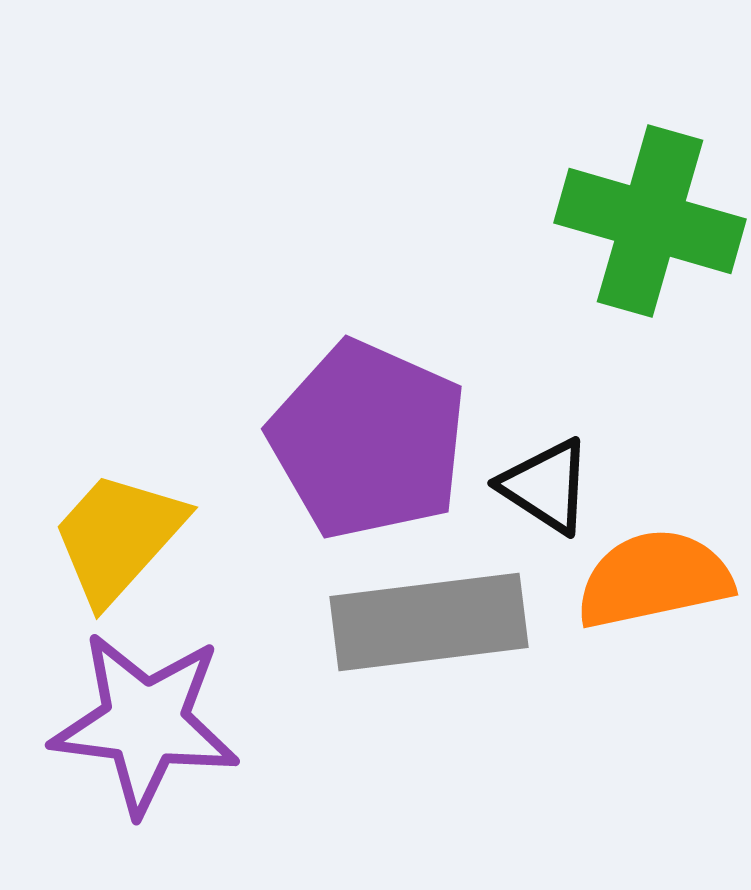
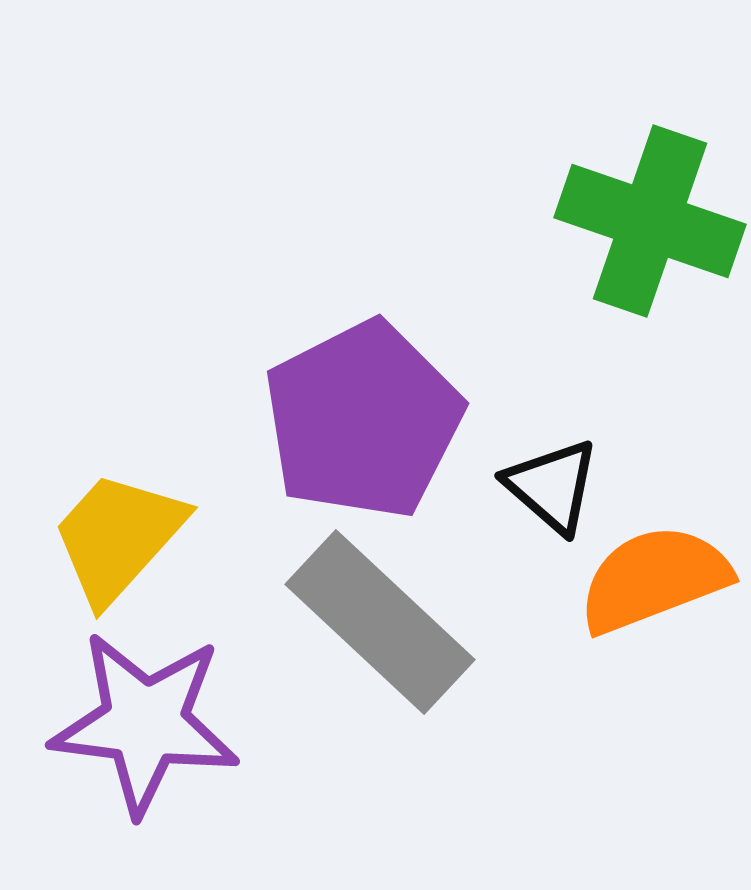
green cross: rotated 3 degrees clockwise
purple pentagon: moved 5 px left, 20 px up; rotated 21 degrees clockwise
black triangle: moved 6 px right; rotated 8 degrees clockwise
orange semicircle: rotated 9 degrees counterclockwise
gray rectangle: moved 49 px left; rotated 50 degrees clockwise
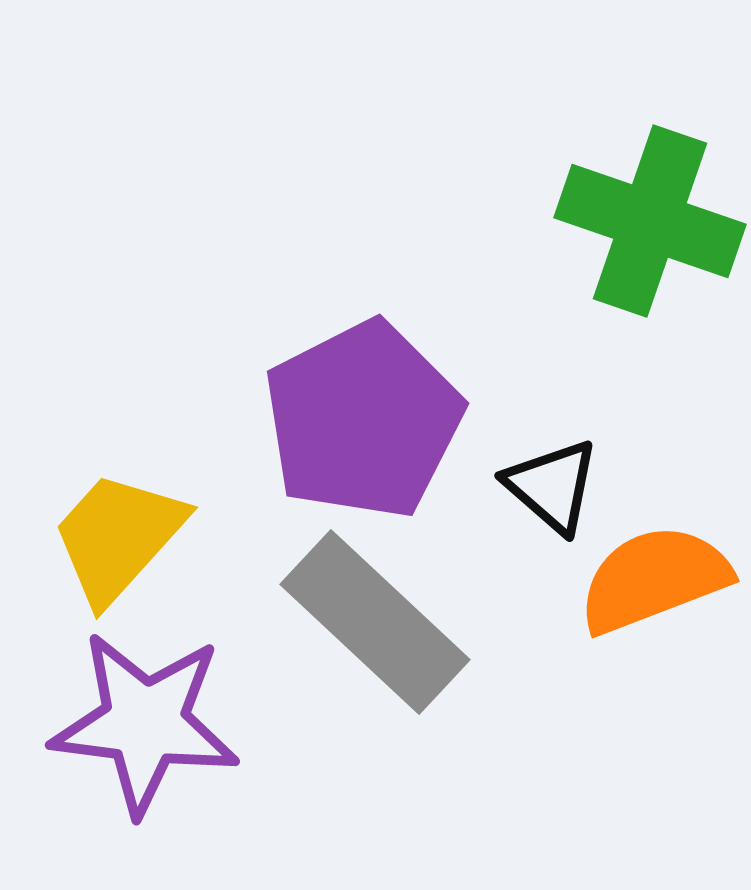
gray rectangle: moved 5 px left
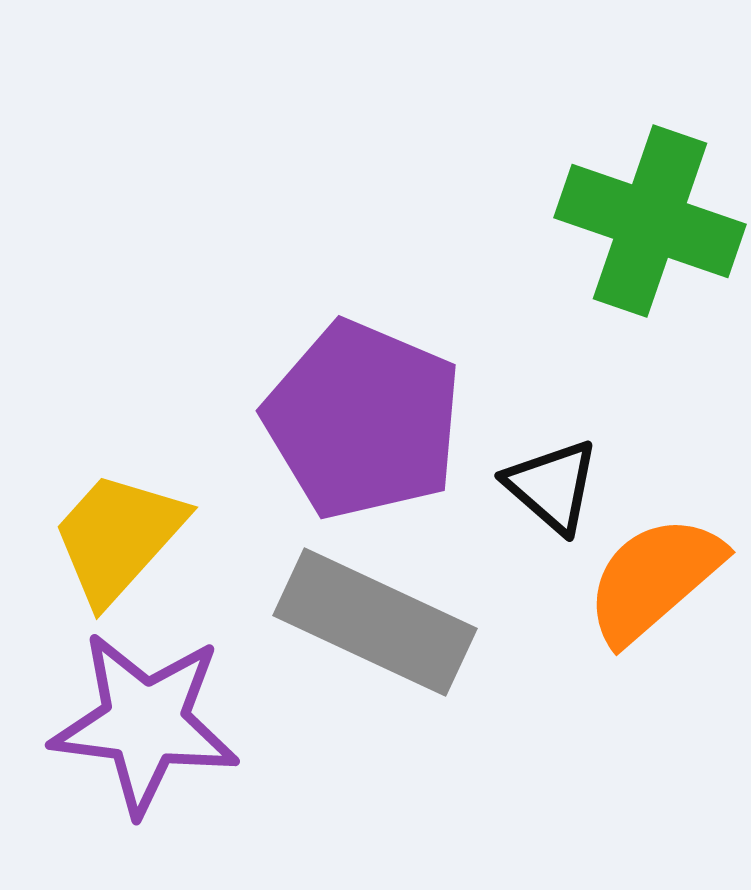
purple pentagon: rotated 22 degrees counterclockwise
orange semicircle: rotated 20 degrees counterclockwise
gray rectangle: rotated 18 degrees counterclockwise
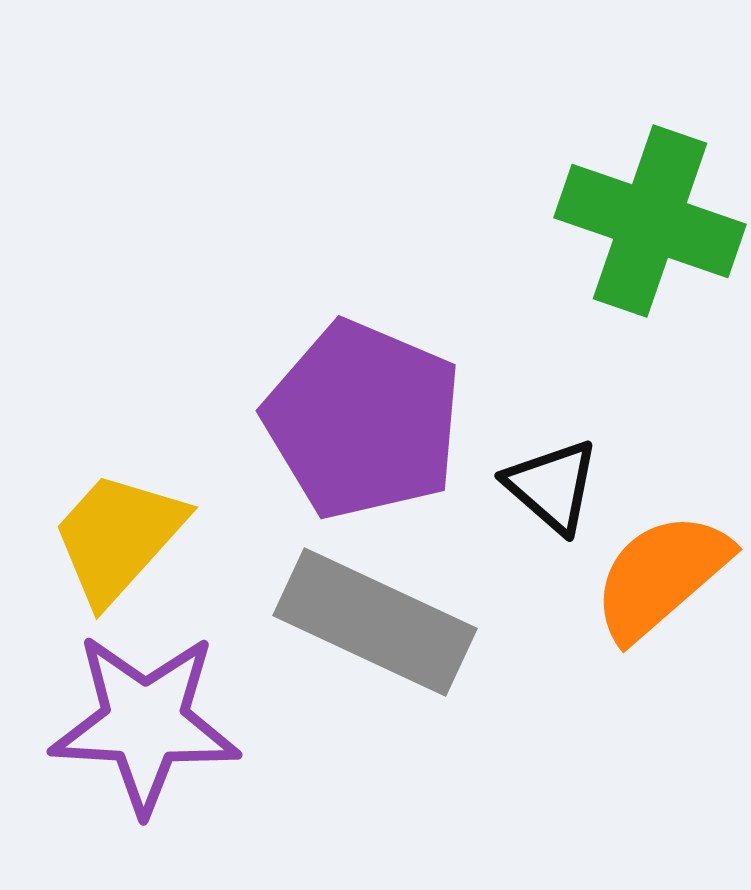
orange semicircle: moved 7 px right, 3 px up
purple star: rotated 4 degrees counterclockwise
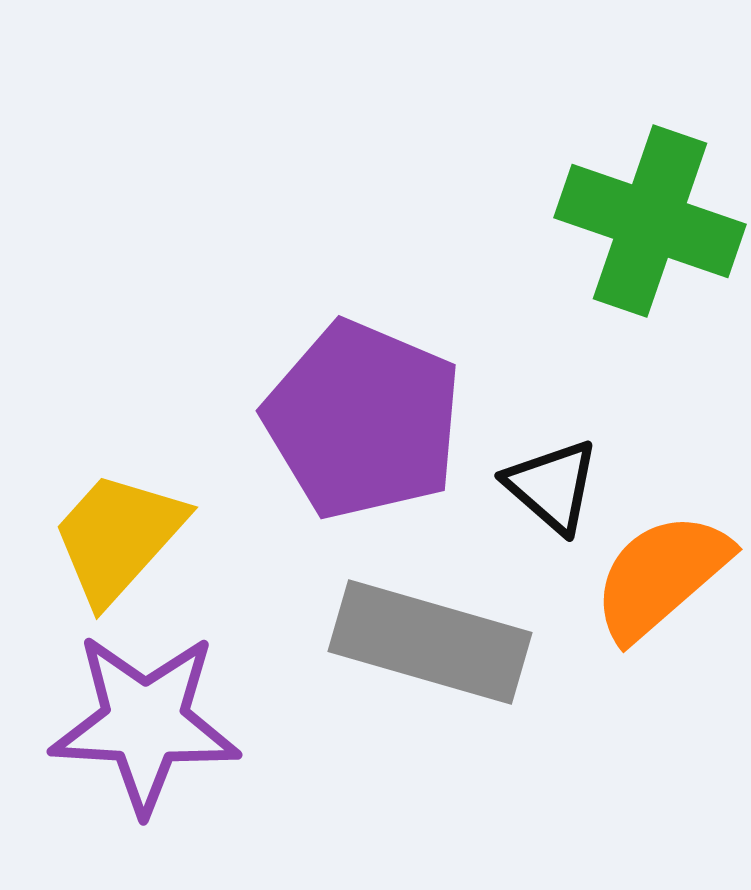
gray rectangle: moved 55 px right, 20 px down; rotated 9 degrees counterclockwise
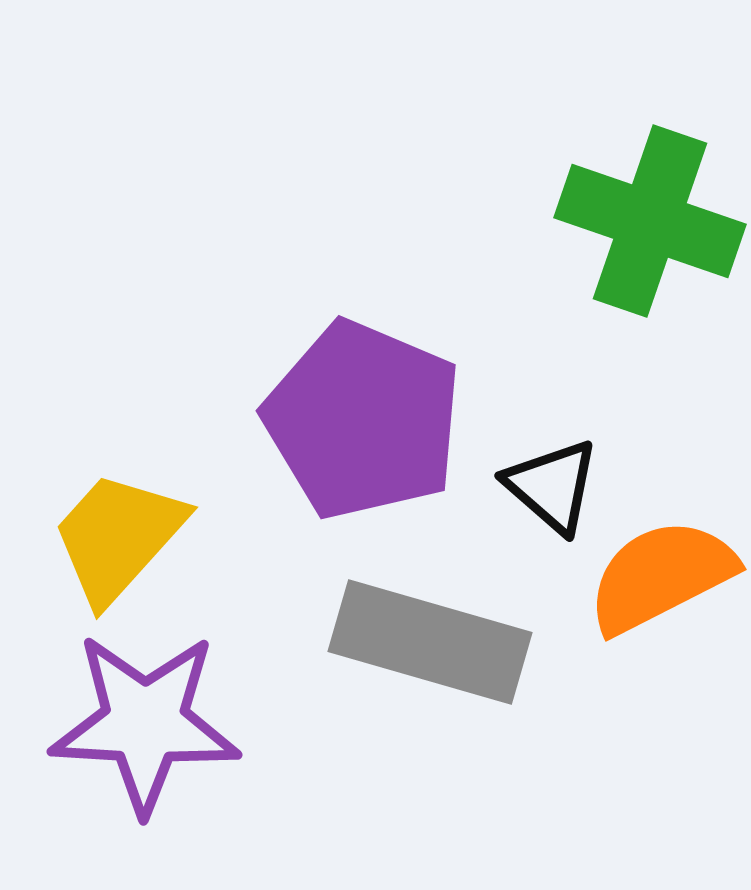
orange semicircle: rotated 14 degrees clockwise
